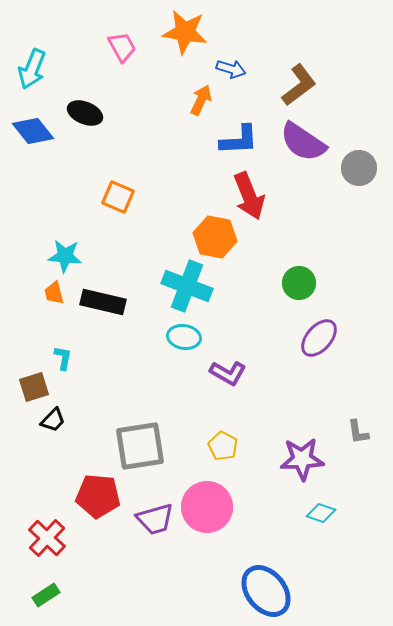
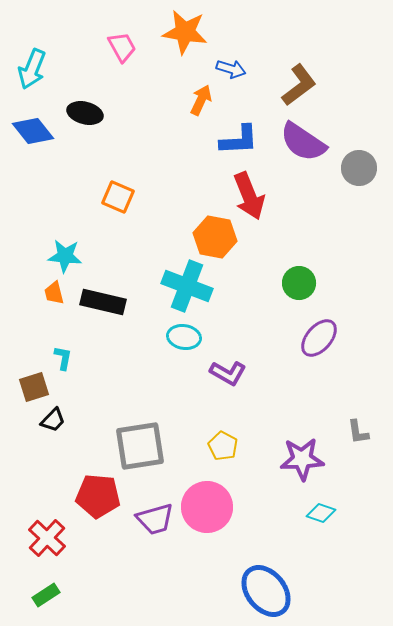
black ellipse: rotated 8 degrees counterclockwise
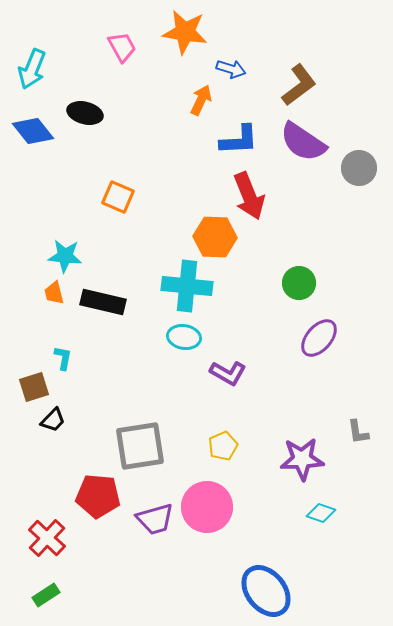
orange hexagon: rotated 9 degrees counterclockwise
cyan cross: rotated 15 degrees counterclockwise
yellow pentagon: rotated 20 degrees clockwise
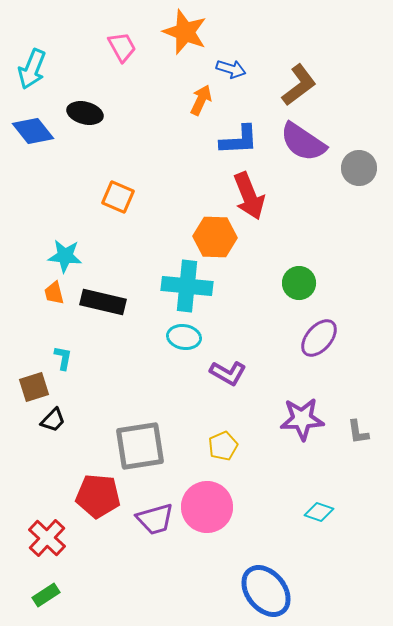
orange star: rotated 12 degrees clockwise
purple star: moved 40 px up
cyan diamond: moved 2 px left, 1 px up
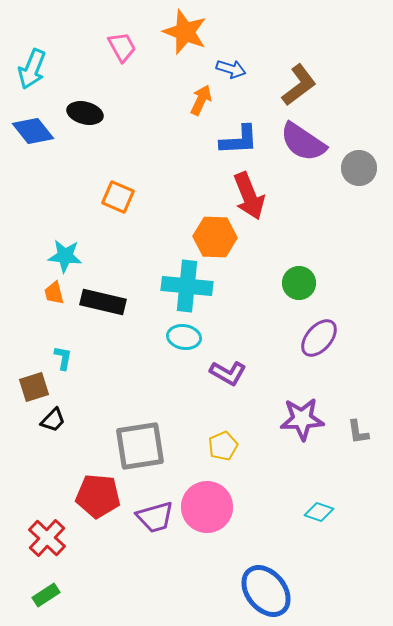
purple trapezoid: moved 2 px up
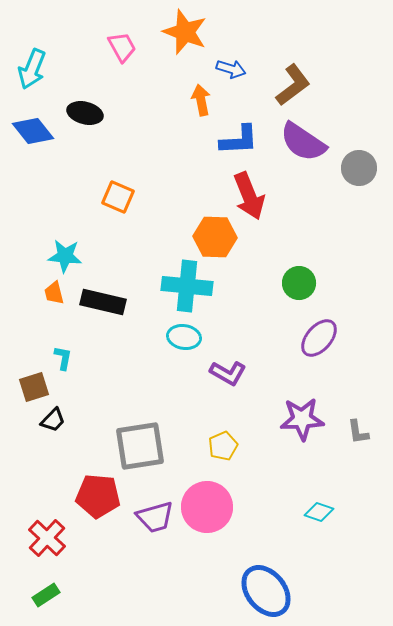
brown L-shape: moved 6 px left
orange arrow: rotated 36 degrees counterclockwise
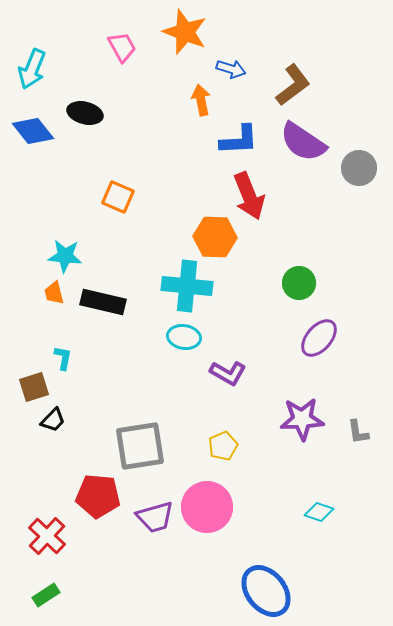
red cross: moved 2 px up
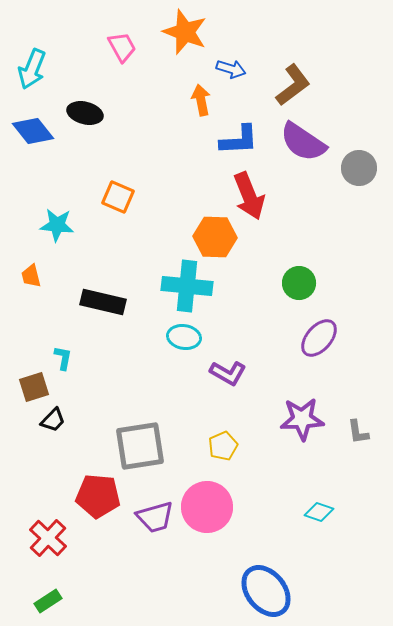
cyan star: moved 8 px left, 31 px up
orange trapezoid: moved 23 px left, 17 px up
red cross: moved 1 px right, 2 px down
green rectangle: moved 2 px right, 6 px down
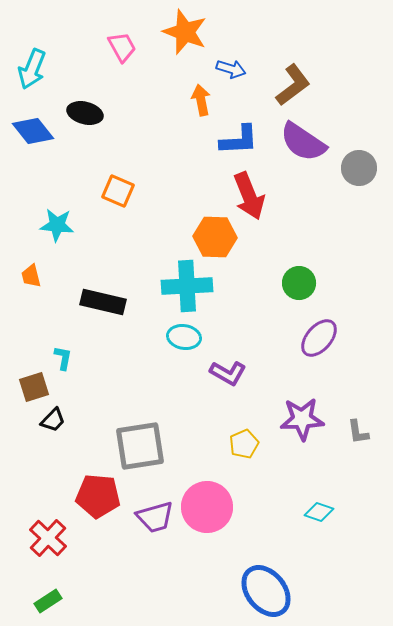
orange square: moved 6 px up
cyan cross: rotated 9 degrees counterclockwise
yellow pentagon: moved 21 px right, 2 px up
